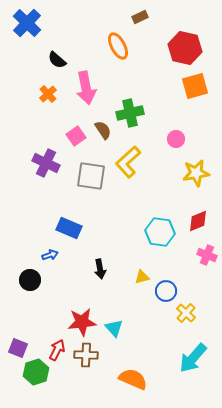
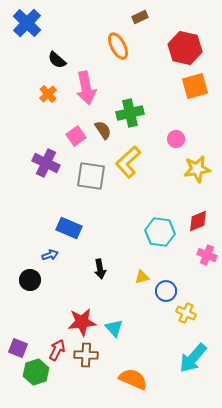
yellow star: moved 1 px right, 4 px up
yellow cross: rotated 18 degrees counterclockwise
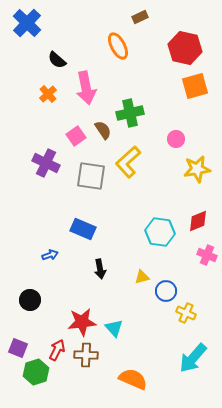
blue rectangle: moved 14 px right, 1 px down
black circle: moved 20 px down
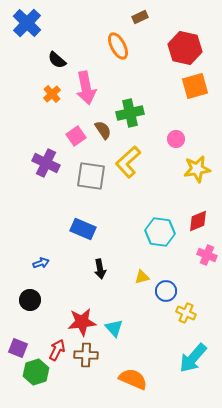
orange cross: moved 4 px right
blue arrow: moved 9 px left, 8 px down
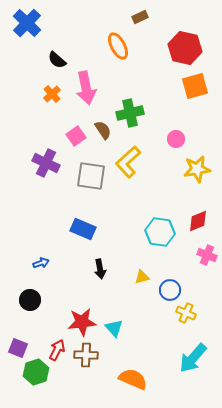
blue circle: moved 4 px right, 1 px up
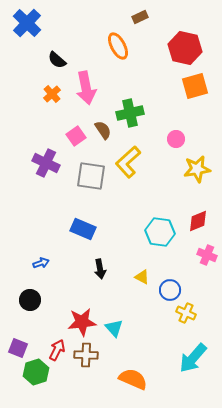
yellow triangle: rotated 42 degrees clockwise
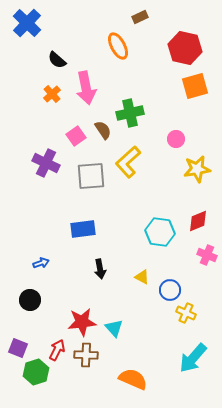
gray square: rotated 12 degrees counterclockwise
blue rectangle: rotated 30 degrees counterclockwise
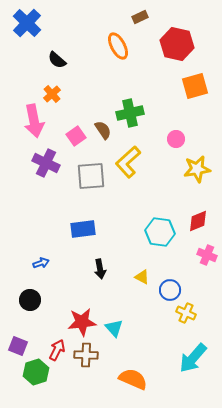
red hexagon: moved 8 px left, 4 px up
pink arrow: moved 52 px left, 33 px down
purple square: moved 2 px up
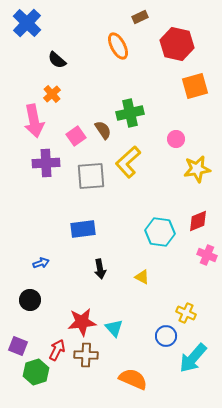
purple cross: rotated 28 degrees counterclockwise
blue circle: moved 4 px left, 46 px down
